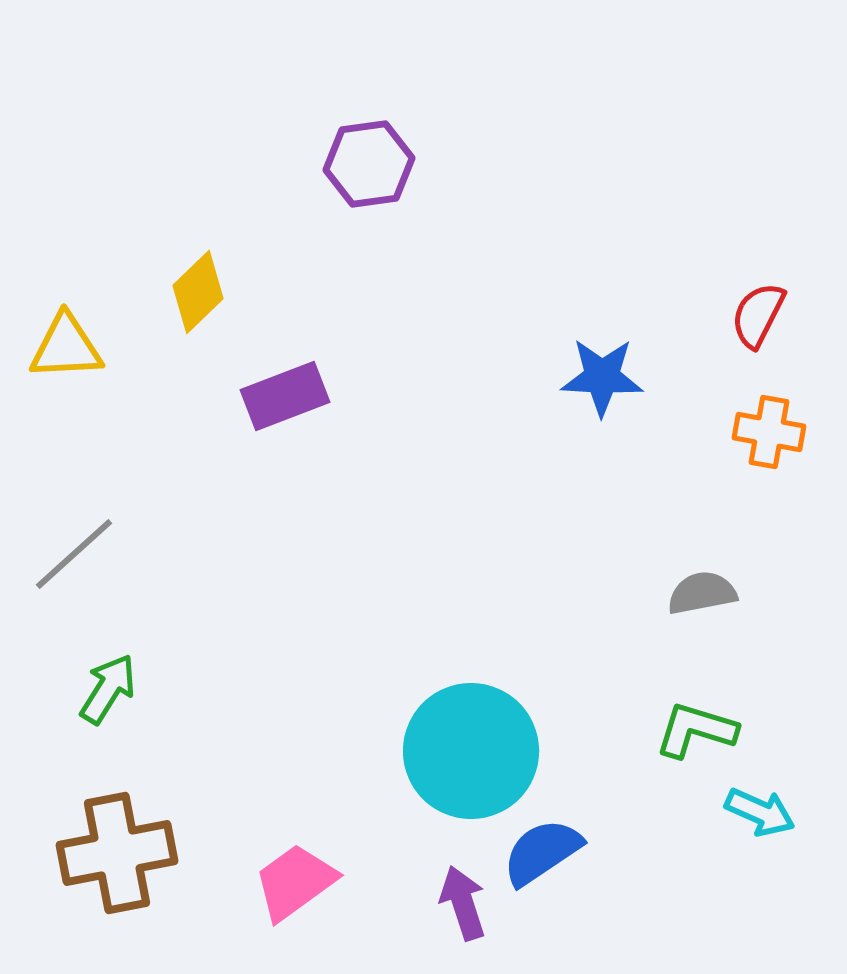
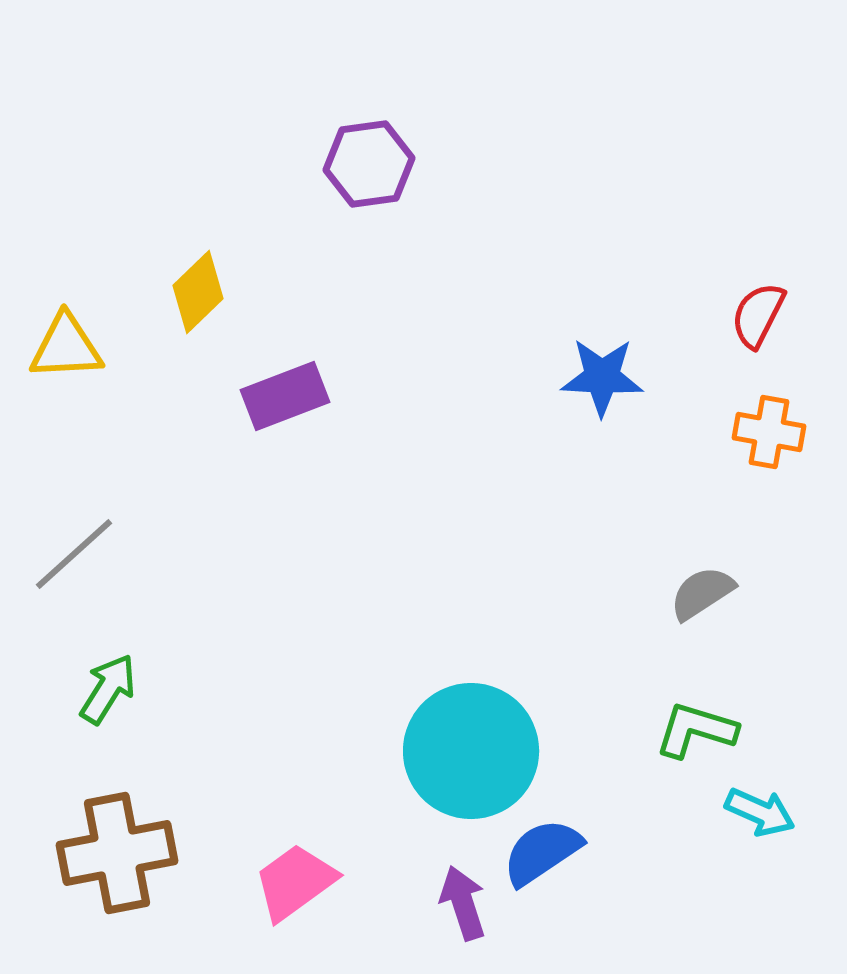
gray semicircle: rotated 22 degrees counterclockwise
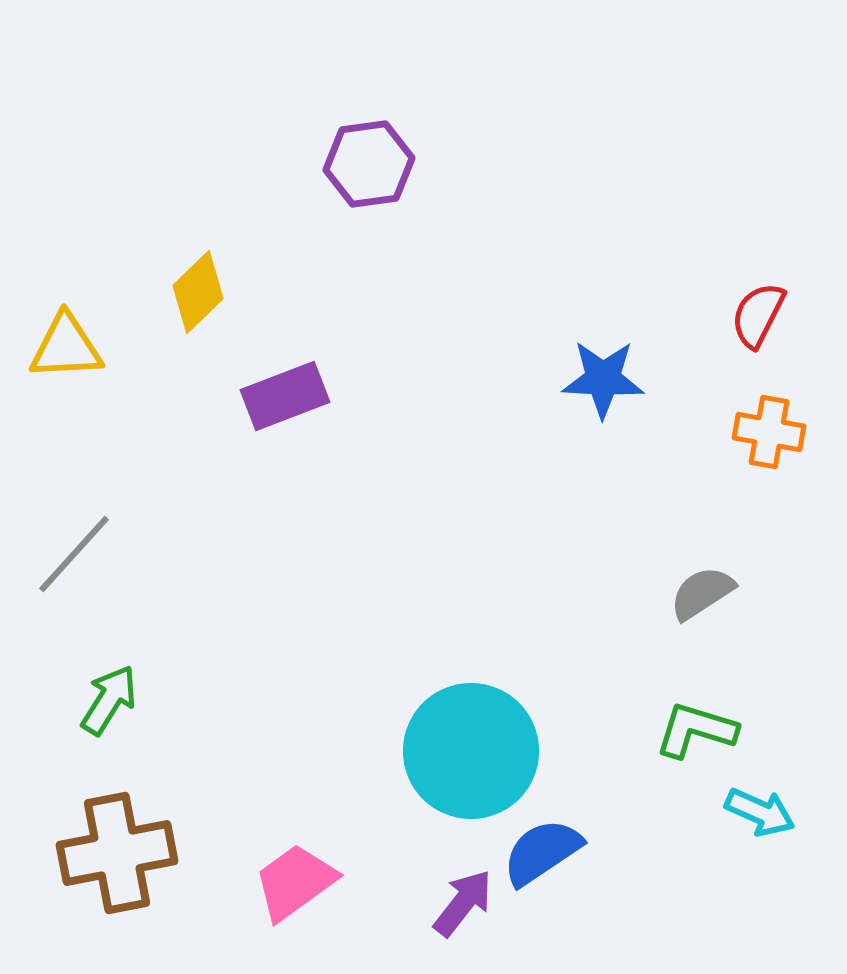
blue star: moved 1 px right, 2 px down
gray line: rotated 6 degrees counterclockwise
green arrow: moved 1 px right, 11 px down
purple arrow: rotated 56 degrees clockwise
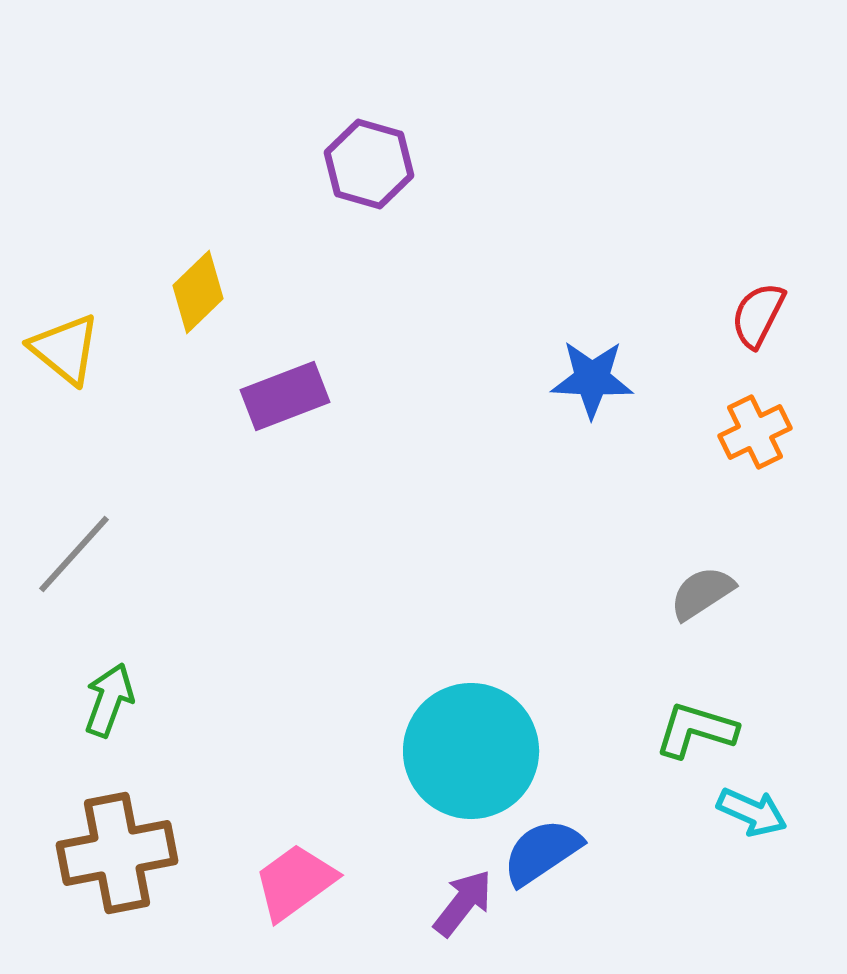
purple hexagon: rotated 24 degrees clockwise
yellow triangle: moved 1 px left, 2 px down; rotated 42 degrees clockwise
blue star: moved 11 px left
orange cross: moved 14 px left; rotated 36 degrees counterclockwise
green arrow: rotated 12 degrees counterclockwise
cyan arrow: moved 8 px left
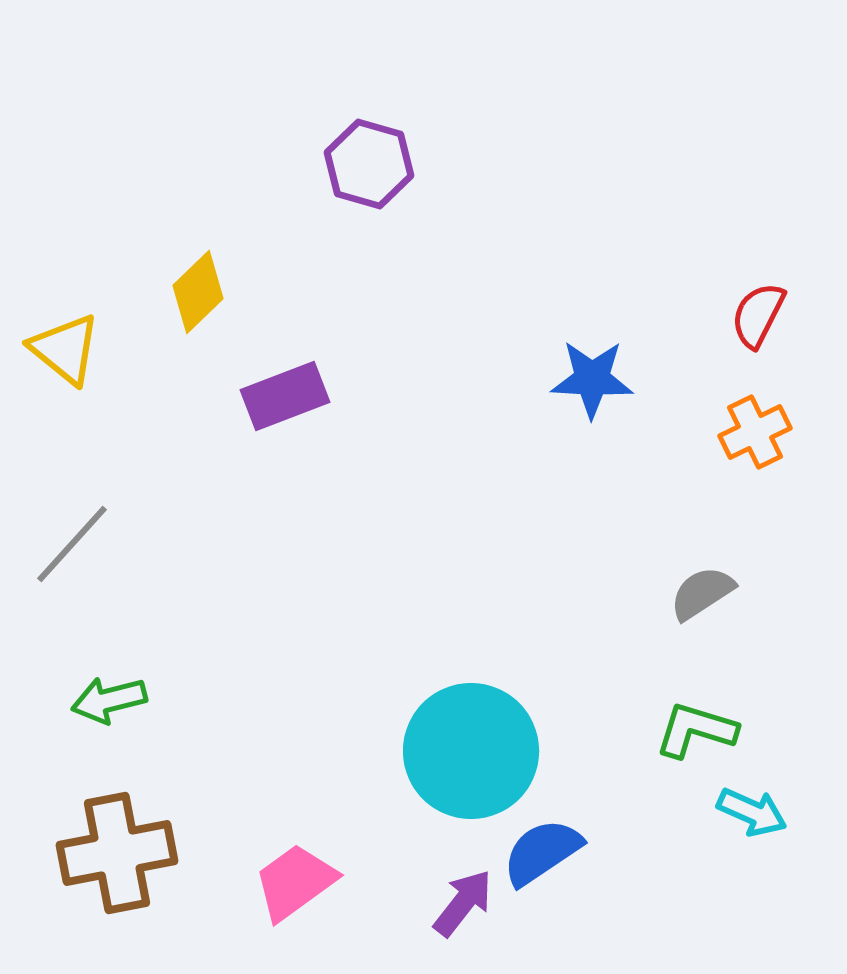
gray line: moved 2 px left, 10 px up
green arrow: rotated 124 degrees counterclockwise
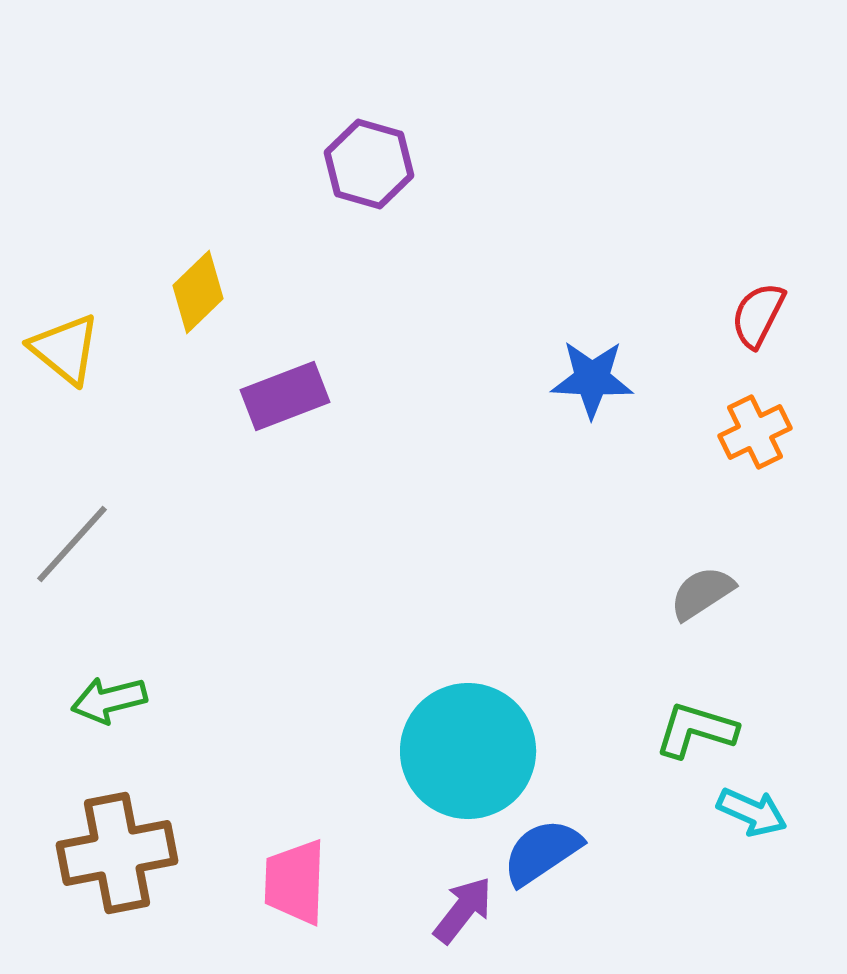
cyan circle: moved 3 px left
pink trapezoid: rotated 52 degrees counterclockwise
purple arrow: moved 7 px down
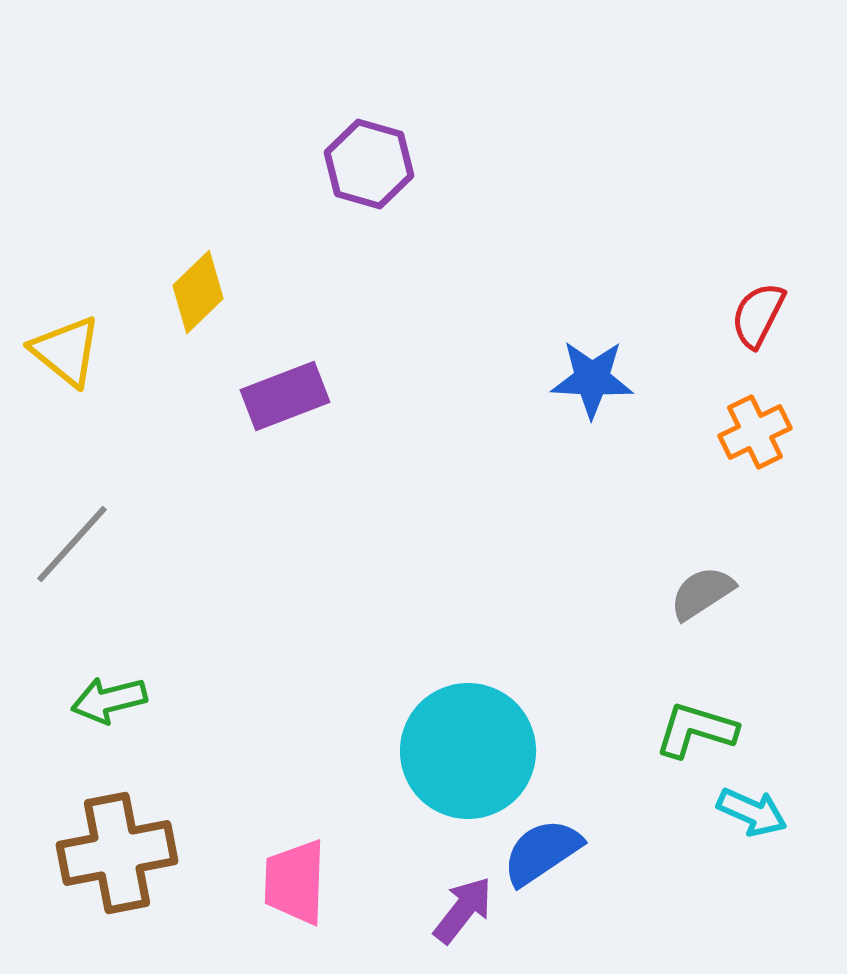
yellow triangle: moved 1 px right, 2 px down
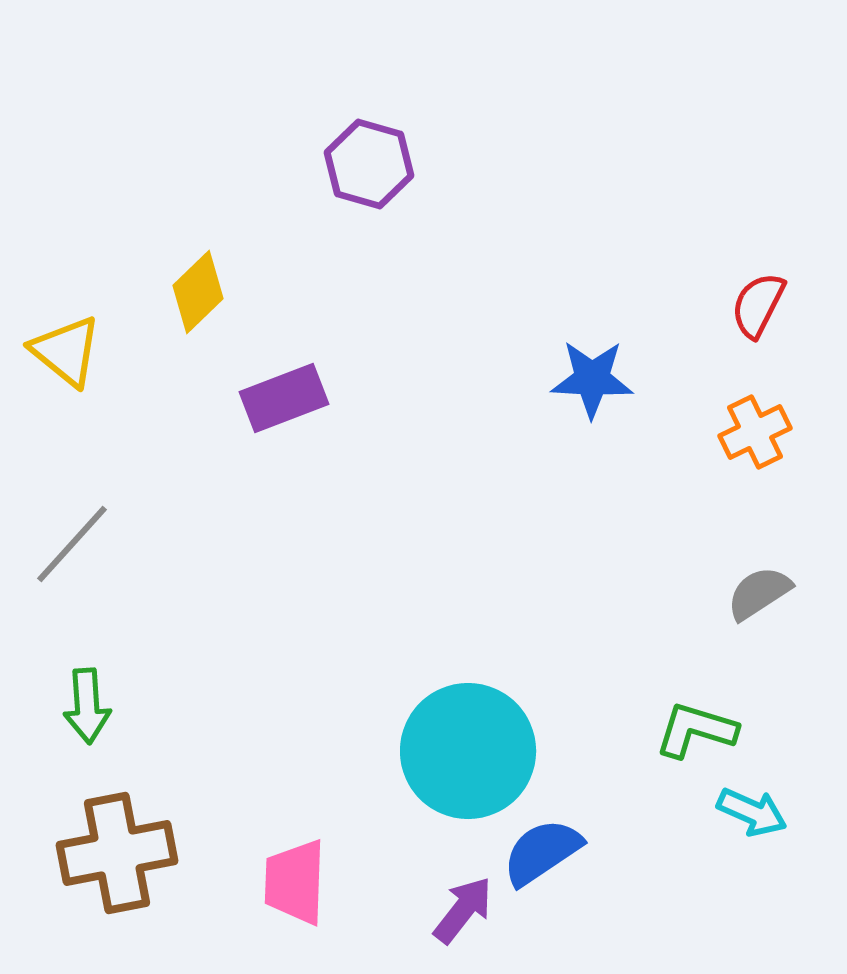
red semicircle: moved 10 px up
purple rectangle: moved 1 px left, 2 px down
gray semicircle: moved 57 px right
green arrow: moved 22 px left, 6 px down; rotated 80 degrees counterclockwise
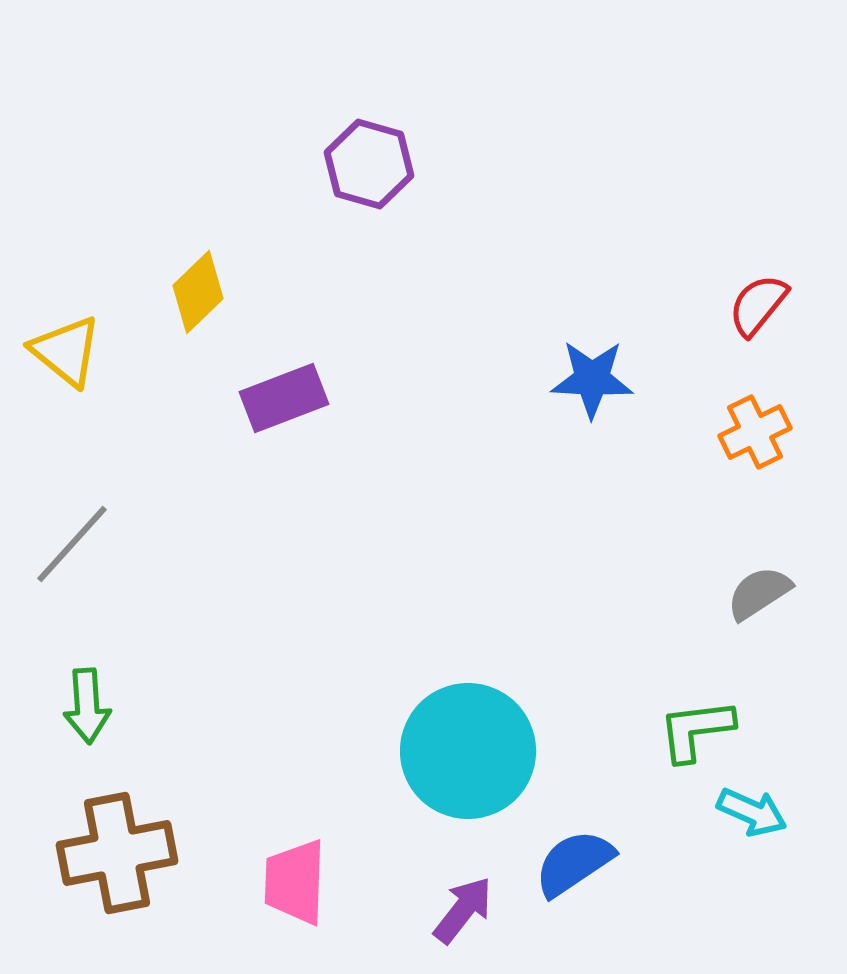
red semicircle: rotated 12 degrees clockwise
green L-shape: rotated 24 degrees counterclockwise
blue semicircle: moved 32 px right, 11 px down
